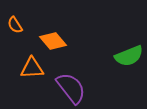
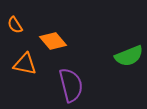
orange triangle: moved 7 px left, 4 px up; rotated 15 degrees clockwise
purple semicircle: moved 3 px up; rotated 24 degrees clockwise
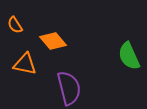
green semicircle: rotated 88 degrees clockwise
purple semicircle: moved 2 px left, 3 px down
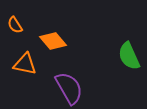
purple semicircle: rotated 16 degrees counterclockwise
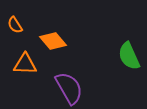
orange triangle: rotated 10 degrees counterclockwise
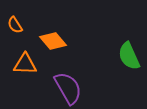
purple semicircle: moved 1 px left
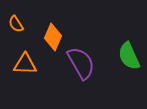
orange semicircle: moved 1 px right, 1 px up
orange diamond: moved 4 px up; rotated 64 degrees clockwise
purple semicircle: moved 13 px right, 25 px up
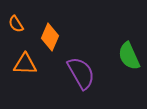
orange diamond: moved 3 px left
purple semicircle: moved 10 px down
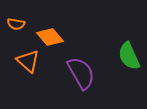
orange semicircle: rotated 48 degrees counterclockwise
orange diamond: rotated 64 degrees counterclockwise
orange triangle: moved 3 px right, 3 px up; rotated 40 degrees clockwise
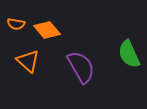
orange diamond: moved 3 px left, 7 px up
green semicircle: moved 2 px up
purple semicircle: moved 6 px up
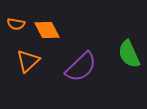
orange diamond: rotated 12 degrees clockwise
orange triangle: rotated 35 degrees clockwise
purple semicircle: rotated 76 degrees clockwise
